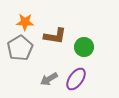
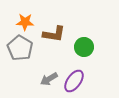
brown L-shape: moved 1 px left, 2 px up
gray pentagon: rotated 10 degrees counterclockwise
purple ellipse: moved 2 px left, 2 px down
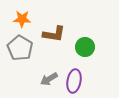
orange star: moved 3 px left, 3 px up
green circle: moved 1 px right
purple ellipse: rotated 25 degrees counterclockwise
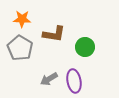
purple ellipse: rotated 20 degrees counterclockwise
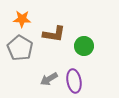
green circle: moved 1 px left, 1 px up
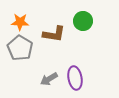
orange star: moved 2 px left, 3 px down
green circle: moved 1 px left, 25 px up
purple ellipse: moved 1 px right, 3 px up
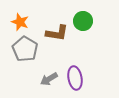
orange star: rotated 18 degrees clockwise
brown L-shape: moved 3 px right, 1 px up
gray pentagon: moved 5 px right, 1 px down
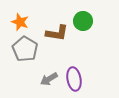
purple ellipse: moved 1 px left, 1 px down
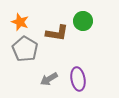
purple ellipse: moved 4 px right
